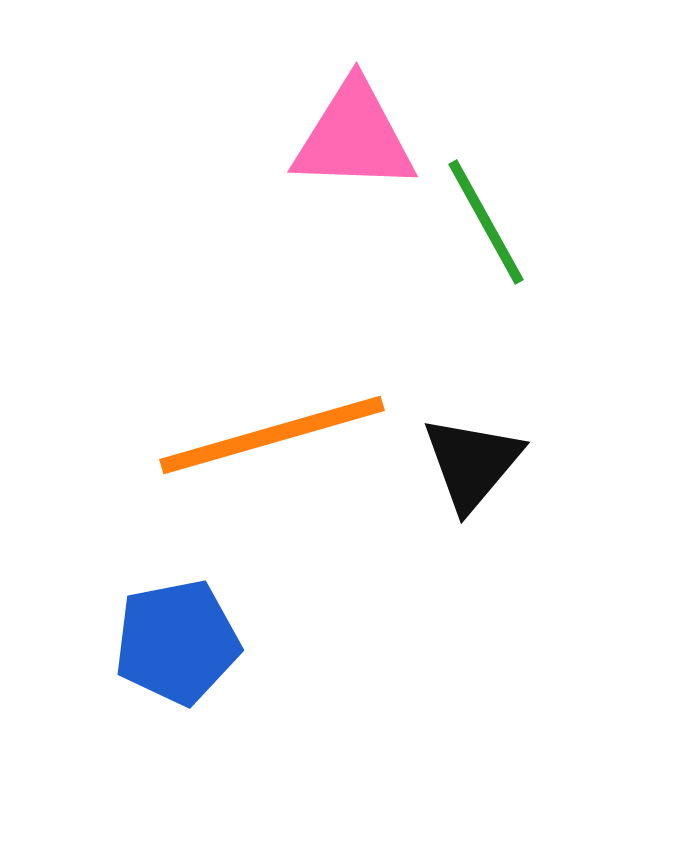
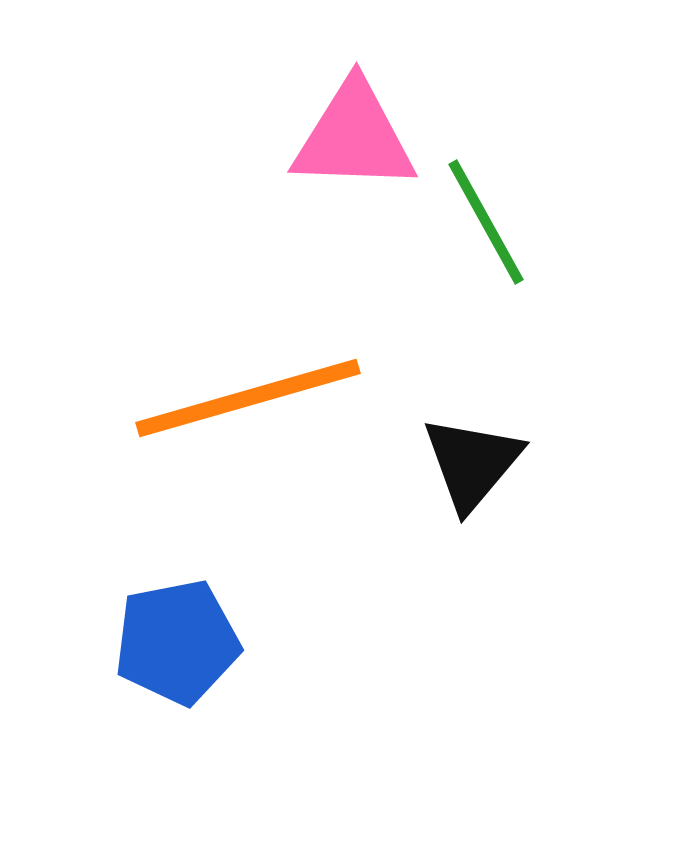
orange line: moved 24 px left, 37 px up
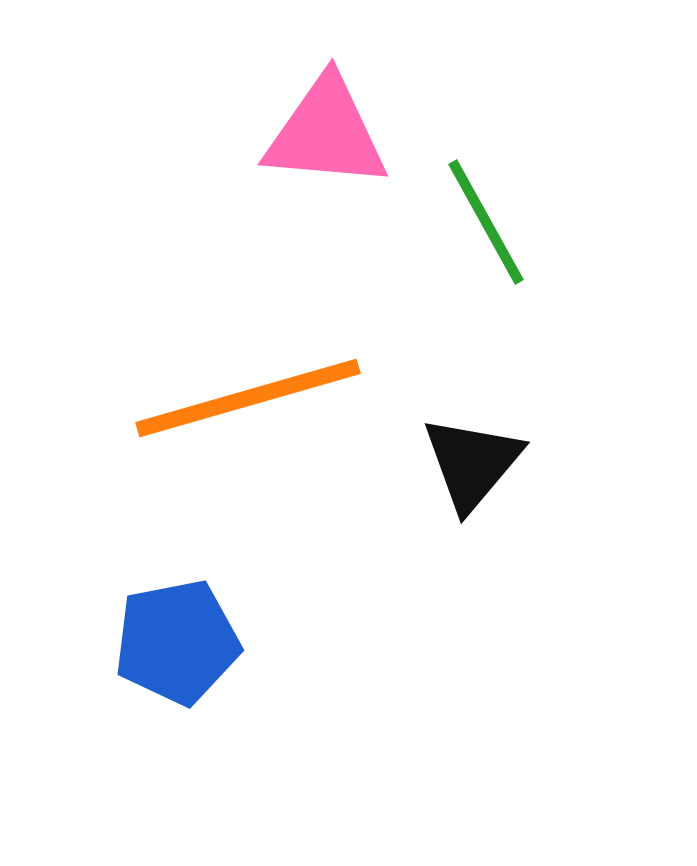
pink triangle: moved 28 px left, 4 px up; rotated 3 degrees clockwise
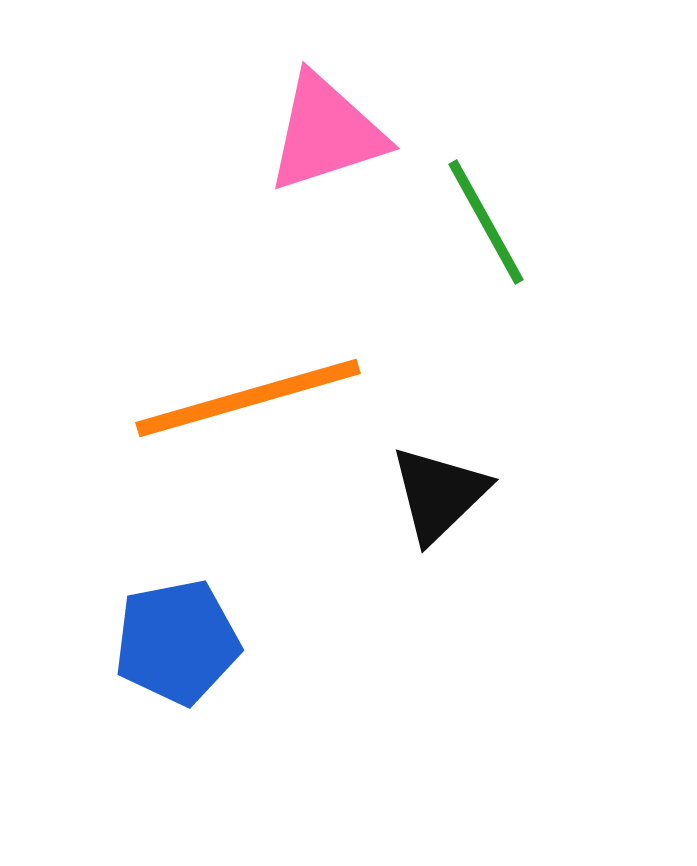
pink triangle: rotated 23 degrees counterclockwise
black triangle: moved 33 px left, 31 px down; rotated 6 degrees clockwise
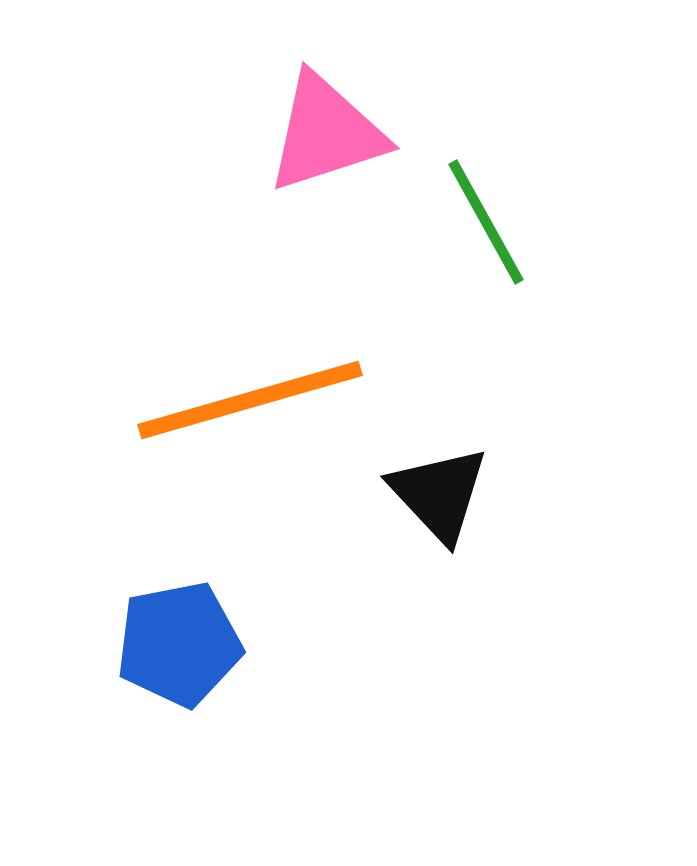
orange line: moved 2 px right, 2 px down
black triangle: rotated 29 degrees counterclockwise
blue pentagon: moved 2 px right, 2 px down
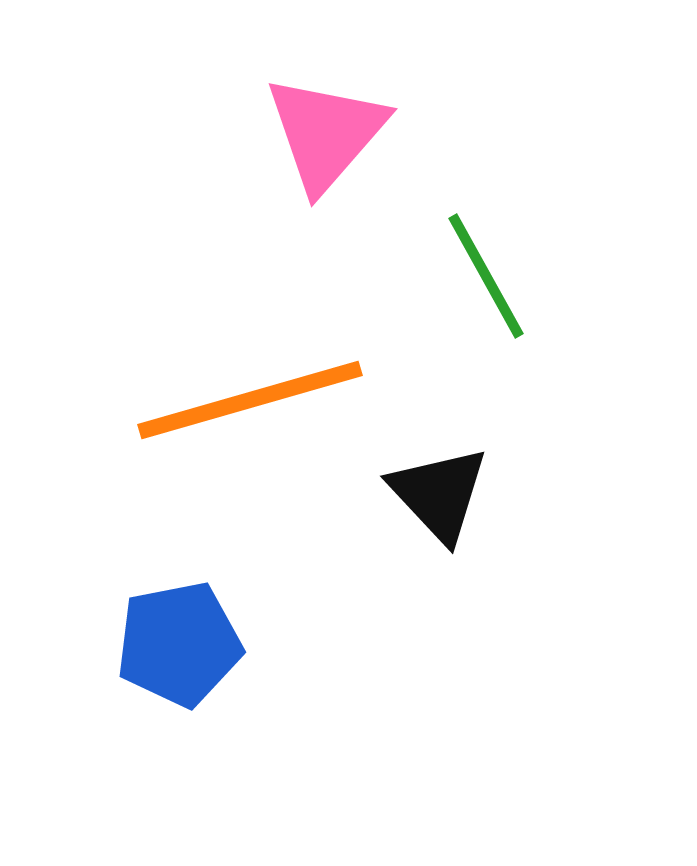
pink triangle: rotated 31 degrees counterclockwise
green line: moved 54 px down
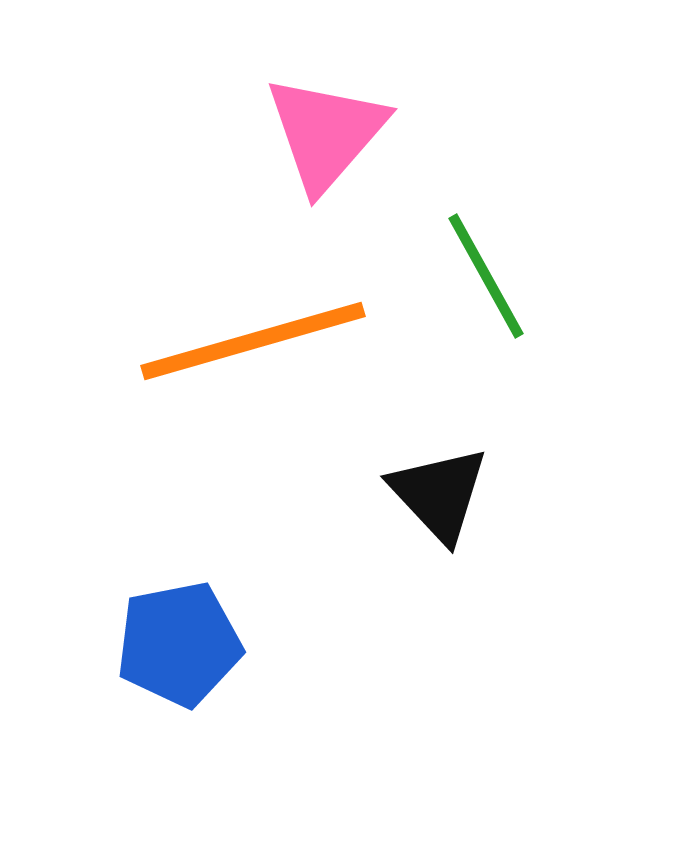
orange line: moved 3 px right, 59 px up
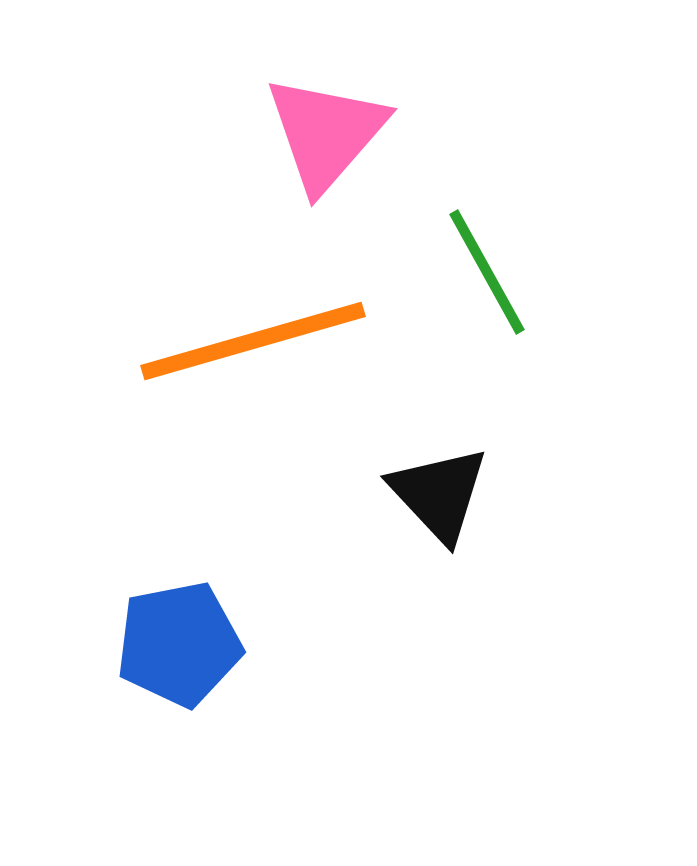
green line: moved 1 px right, 4 px up
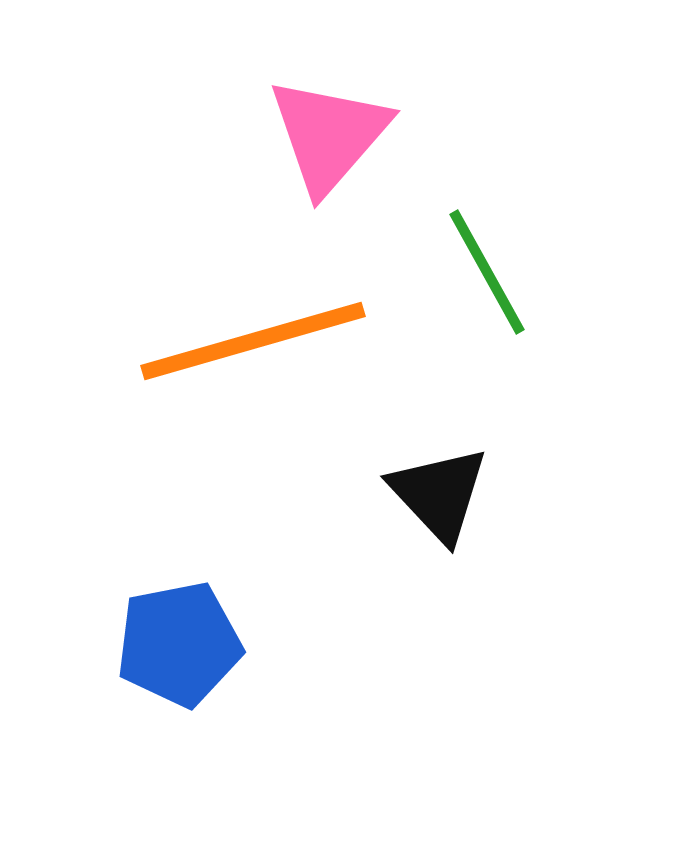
pink triangle: moved 3 px right, 2 px down
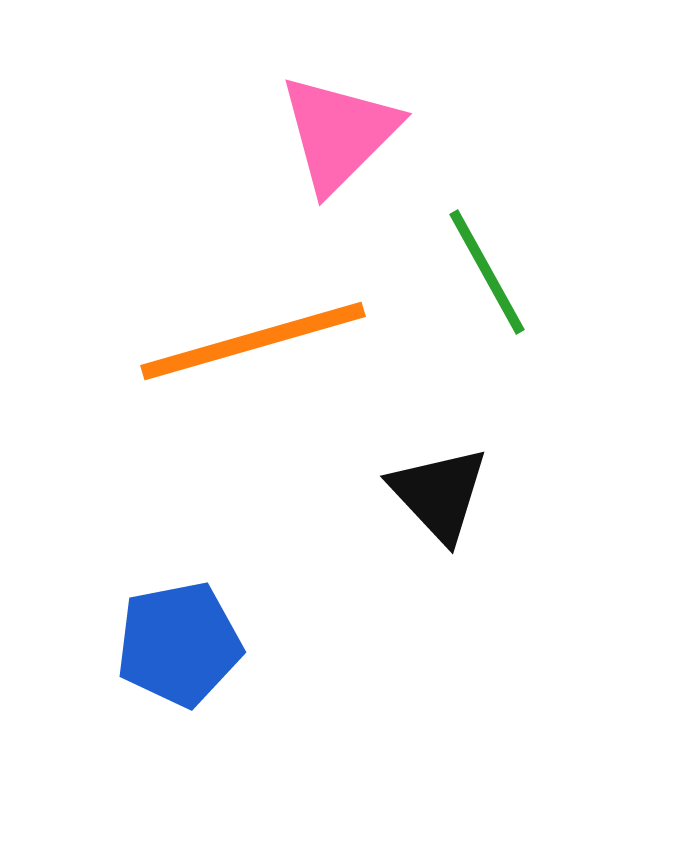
pink triangle: moved 10 px right, 2 px up; rotated 4 degrees clockwise
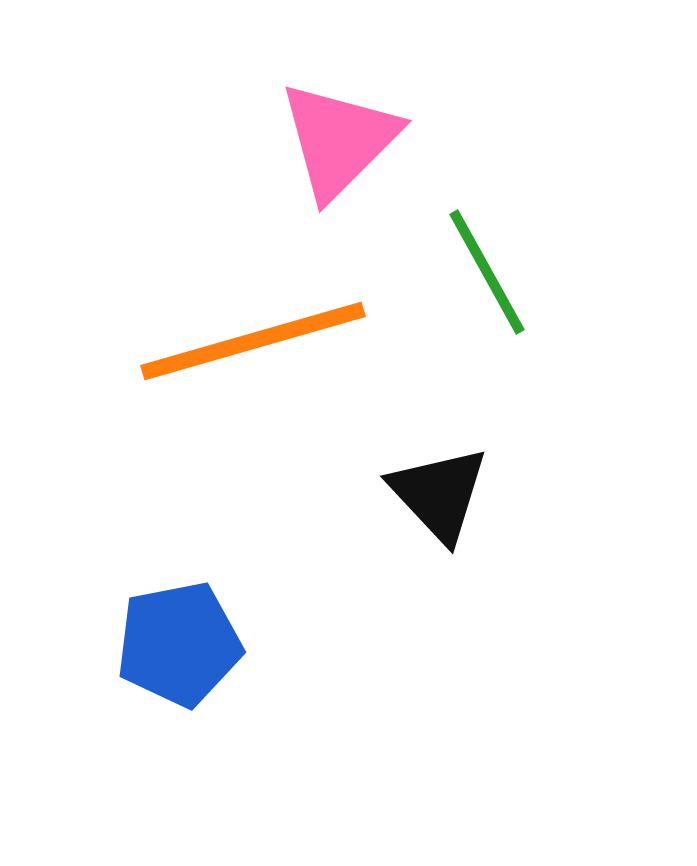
pink triangle: moved 7 px down
